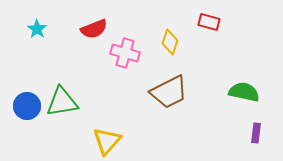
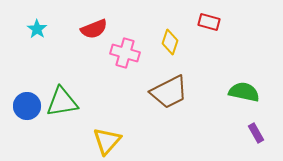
purple rectangle: rotated 36 degrees counterclockwise
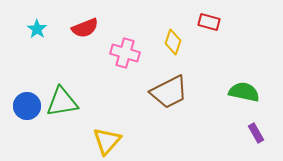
red semicircle: moved 9 px left, 1 px up
yellow diamond: moved 3 px right
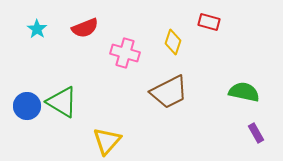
green triangle: rotated 40 degrees clockwise
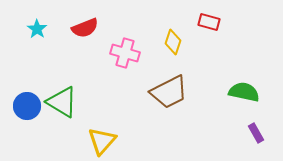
yellow triangle: moved 5 px left
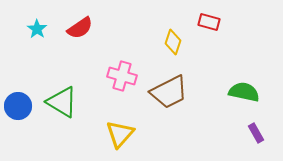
red semicircle: moved 5 px left; rotated 12 degrees counterclockwise
pink cross: moved 3 px left, 23 px down
blue circle: moved 9 px left
yellow triangle: moved 18 px right, 7 px up
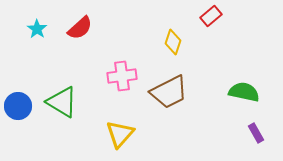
red rectangle: moved 2 px right, 6 px up; rotated 55 degrees counterclockwise
red semicircle: rotated 8 degrees counterclockwise
pink cross: rotated 24 degrees counterclockwise
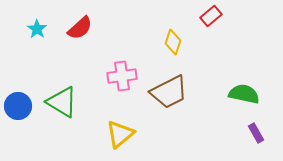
green semicircle: moved 2 px down
yellow triangle: rotated 8 degrees clockwise
